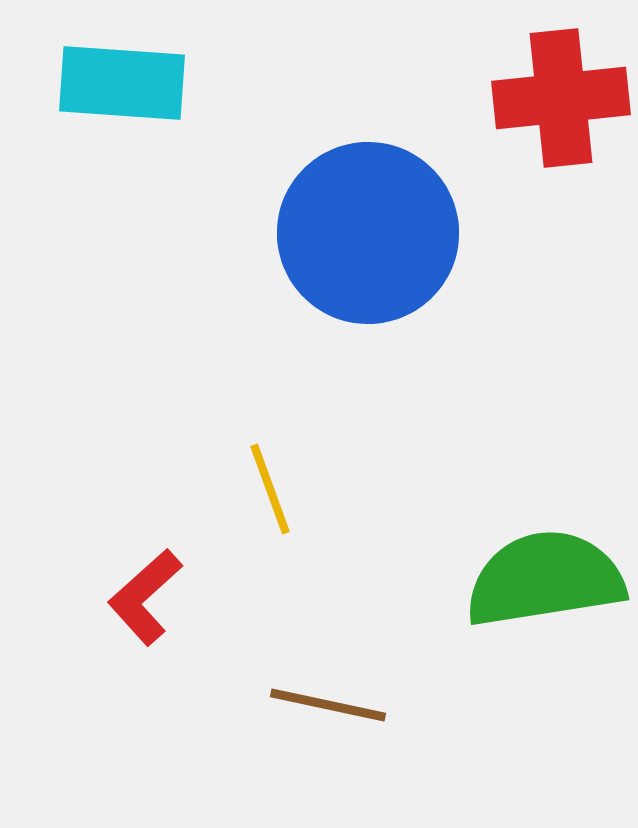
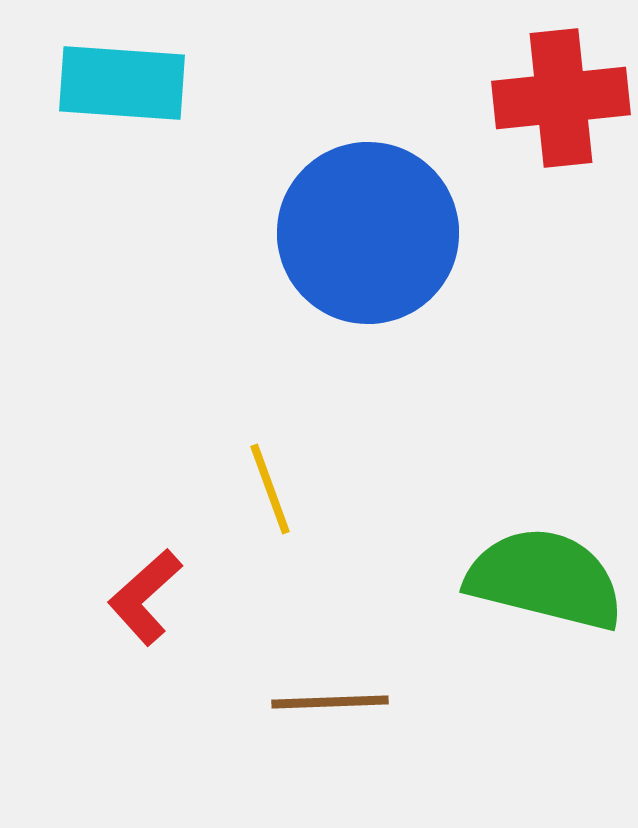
green semicircle: rotated 23 degrees clockwise
brown line: moved 2 px right, 3 px up; rotated 14 degrees counterclockwise
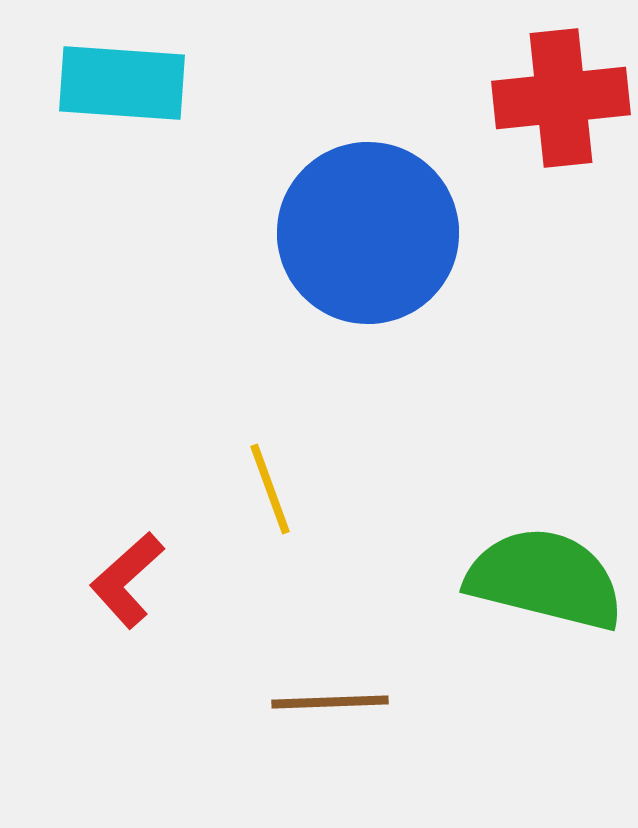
red L-shape: moved 18 px left, 17 px up
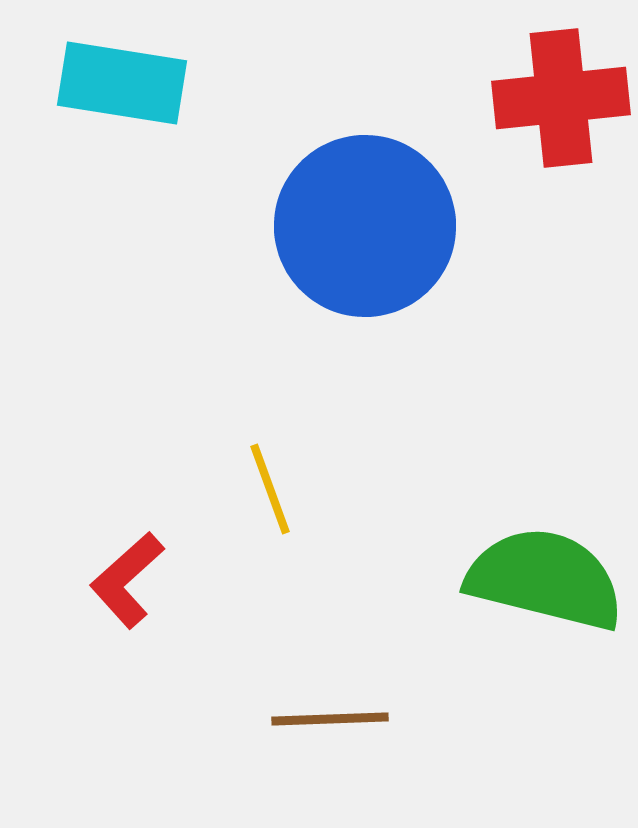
cyan rectangle: rotated 5 degrees clockwise
blue circle: moved 3 px left, 7 px up
brown line: moved 17 px down
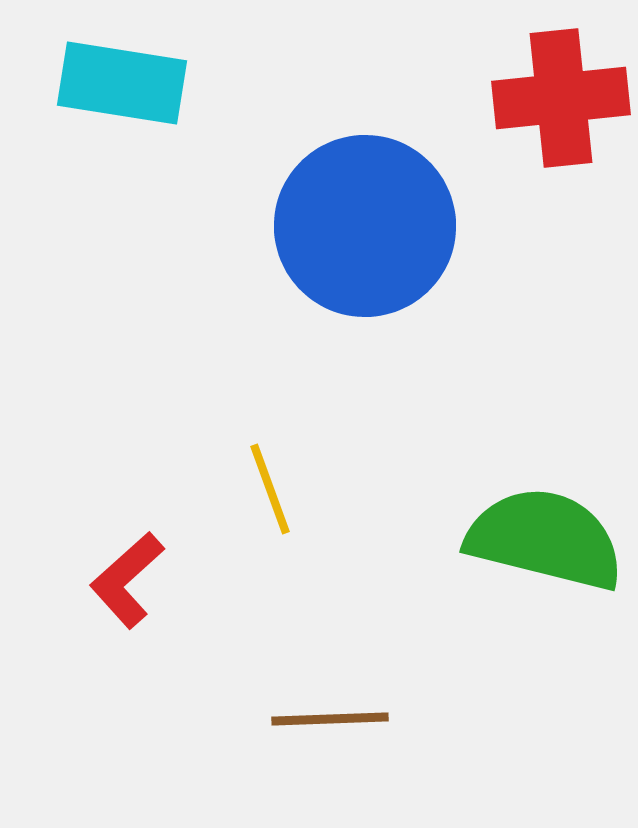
green semicircle: moved 40 px up
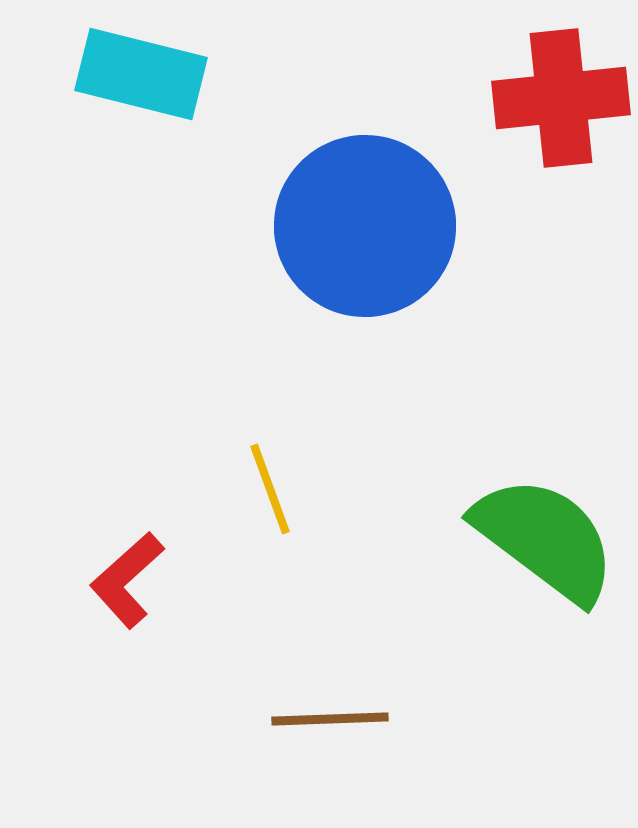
cyan rectangle: moved 19 px right, 9 px up; rotated 5 degrees clockwise
green semicircle: rotated 23 degrees clockwise
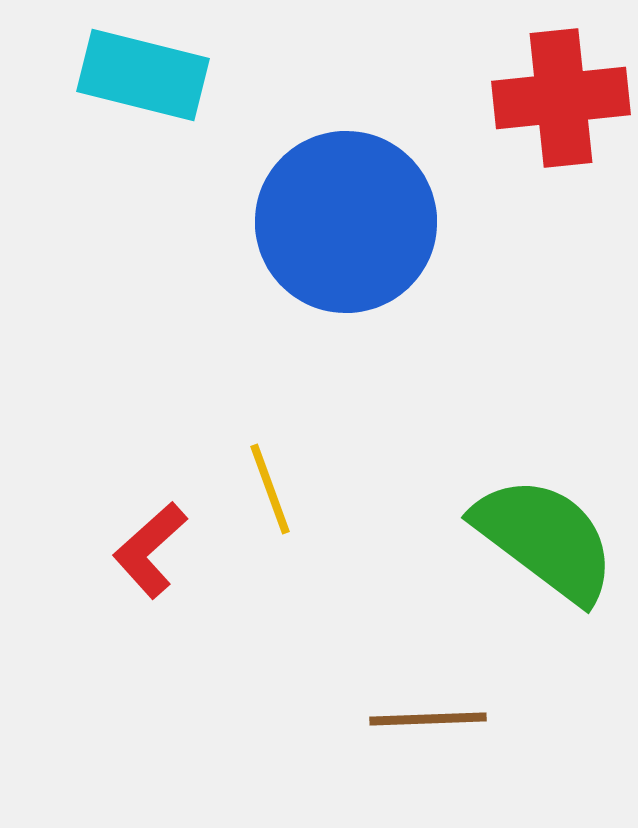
cyan rectangle: moved 2 px right, 1 px down
blue circle: moved 19 px left, 4 px up
red L-shape: moved 23 px right, 30 px up
brown line: moved 98 px right
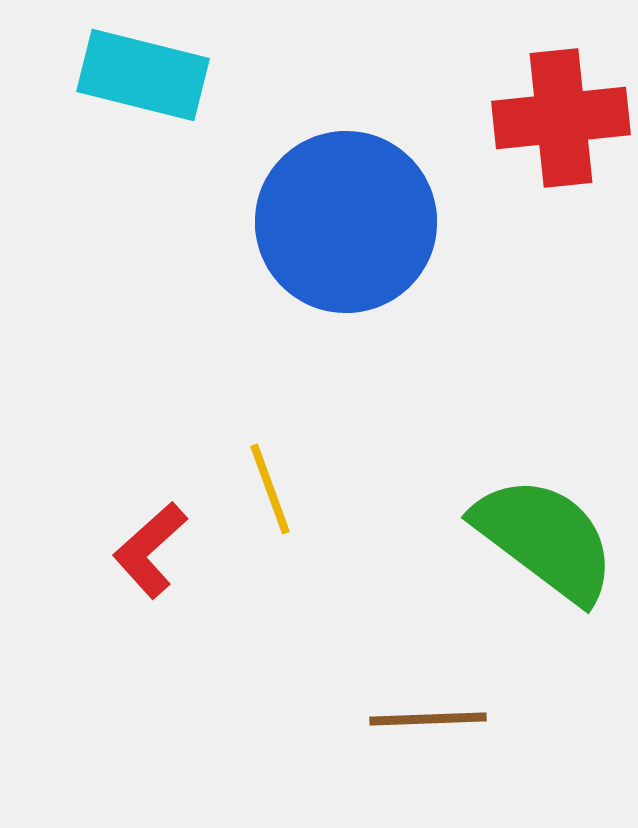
red cross: moved 20 px down
